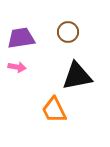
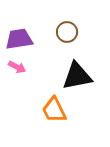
brown circle: moved 1 px left
purple trapezoid: moved 2 px left, 1 px down
pink arrow: rotated 18 degrees clockwise
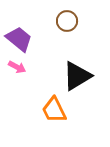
brown circle: moved 11 px up
purple trapezoid: rotated 48 degrees clockwise
black triangle: rotated 20 degrees counterclockwise
